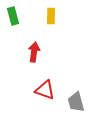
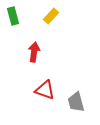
yellow rectangle: rotated 42 degrees clockwise
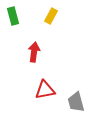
yellow rectangle: rotated 14 degrees counterclockwise
red triangle: rotated 30 degrees counterclockwise
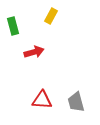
green rectangle: moved 10 px down
red arrow: rotated 66 degrees clockwise
red triangle: moved 3 px left, 10 px down; rotated 15 degrees clockwise
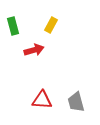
yellow rectangle: moved 9 px down
red arrow: moved 2 px up
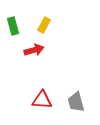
yellow rectangle: moved 7 px left
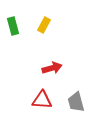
red arrow: moved 18 px right, 18 px down
